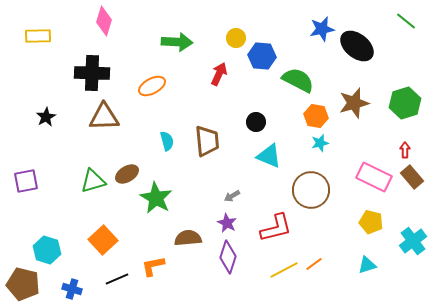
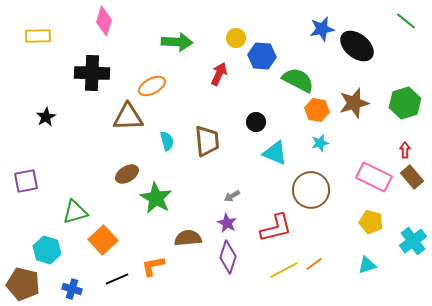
orange hexagon at (316, 116): moved 1 px right, 6 px up
brown triangle at (104, 117): moved 24 px right
cyan triangle at (269, 156): moved 6 px right, 3 px up
green triangle at (93, 181): moved 18 px left, 31 px down
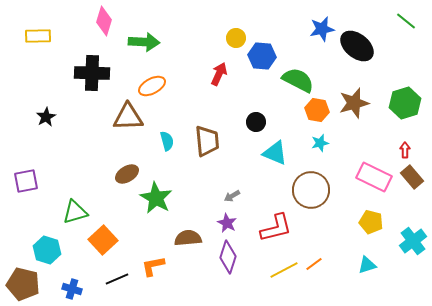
green arrow at (177, 42): moved 33 px left
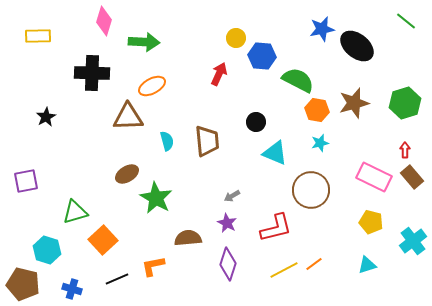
purple diamond at (228, 257): moved 7 px down
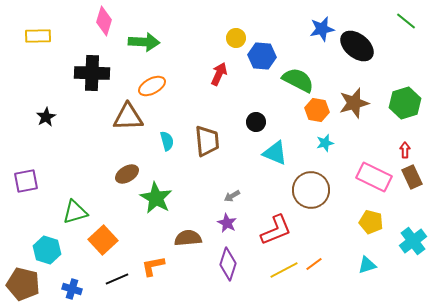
cyan star at (320, 143): moved 5 px right
brown rectangle at (412, 177): rotated 15 degrees clockwise
red L-shape at (276, 228): moved 2 px down; rotated 8 degrees counterclockwise
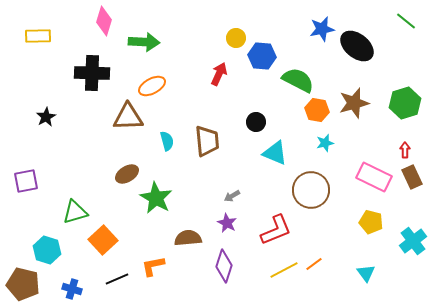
purple diamond at (228, 264): moved 4 px left, 2 px down
cyan triangle at (367, 265): moved 1 px left, 8 px down; rotated 48 degrees counterclockwise
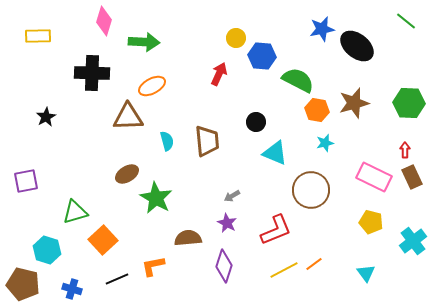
green hexagon at (405, 103): moved 4 px right; rotated 20 degrees clockwise
